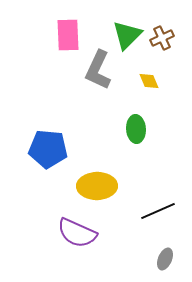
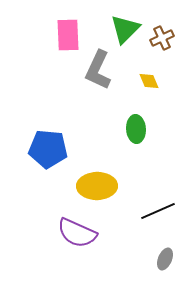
green triangle: moved 2 px left, 6 px up
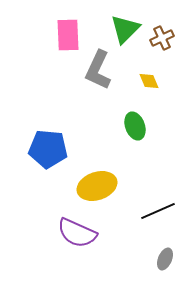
green ellipse: moved 1 px left, 3 px up; rotated 16 degrees counterclockwise
yellow ellipse: rotated 18 degrees counterclockwise
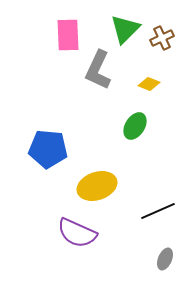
yellow diamond: moved 3 px down; rotated 45 degrees counterclockwise
green ellipse: rotated 52 degrees clockwise
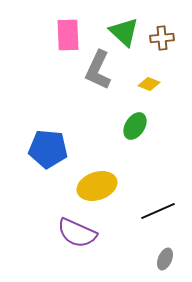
green triangle: moved 1 px left, 3 px down; rotated 32 degrees counterclockwise
brown cross: rotated 20 degrees clockwise
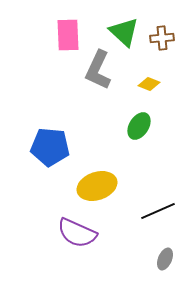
green ellipse: moved 4 px right
blue pentagon: moved 2 px right, 2 px up
